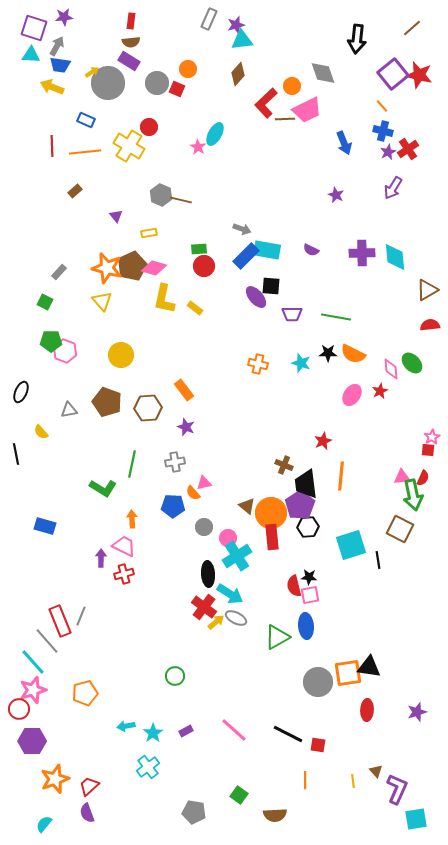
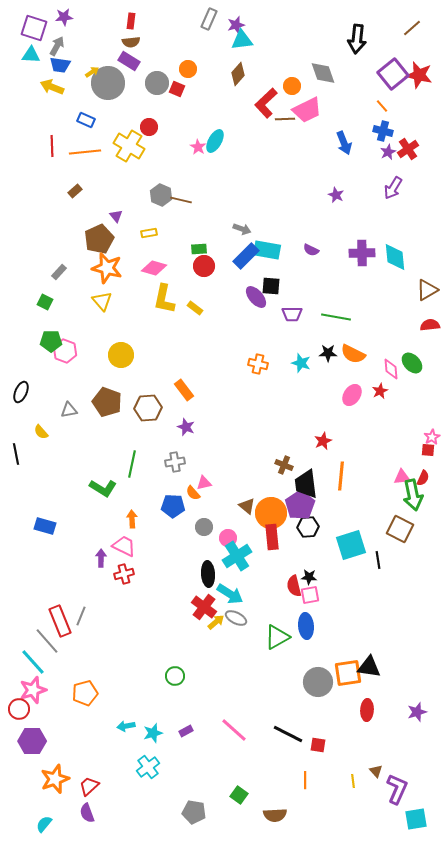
cyan ellipse at (215, 134): moved 7 px down
brown pentagon at (132, 266): moved 33 px left, 27 px up
cyan star at (153, 733): rotated 18 degrees clockwise
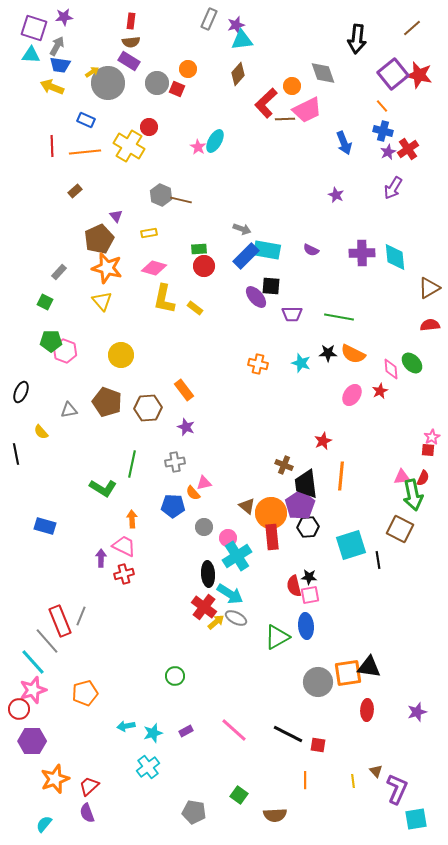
brown triangle at (427, 290): moved 2 px right, 2 px up
green line at (336, 317): moved 3 px right
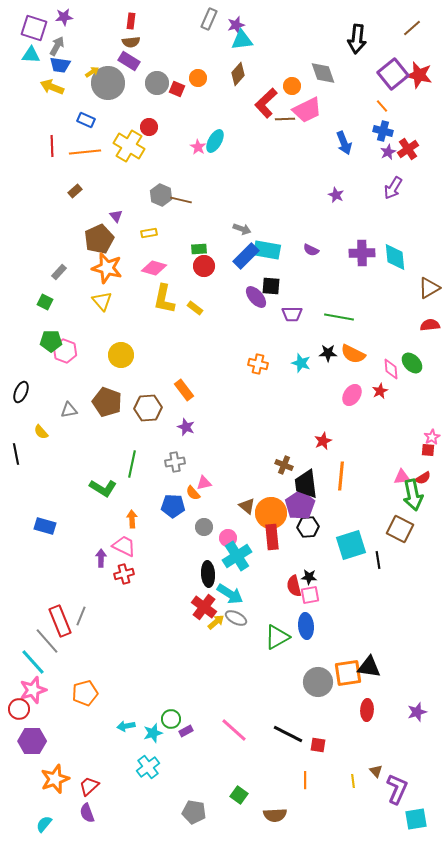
orange circle at (188, 69): moved 10 px right, 9 px down
red semicircle at (423, 478): rotated 35 degrees clockwise
green circle at (175, 676): moved 4 px left, 43 px down
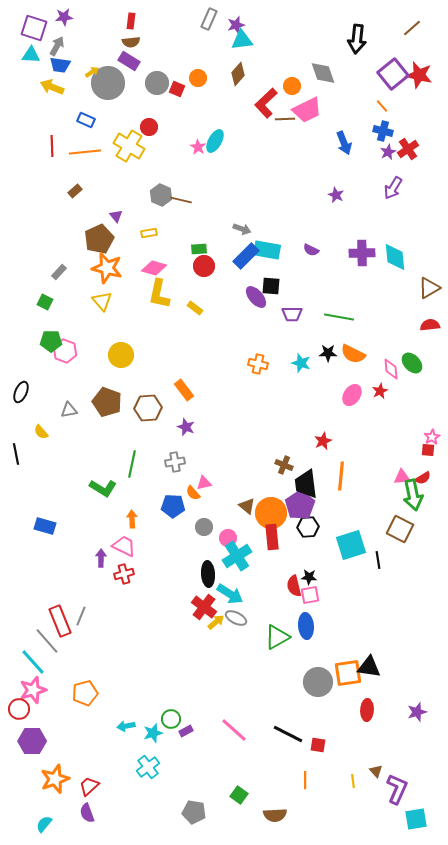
yellow L-shape at (164, 299): moved 5 px left, 5 px up
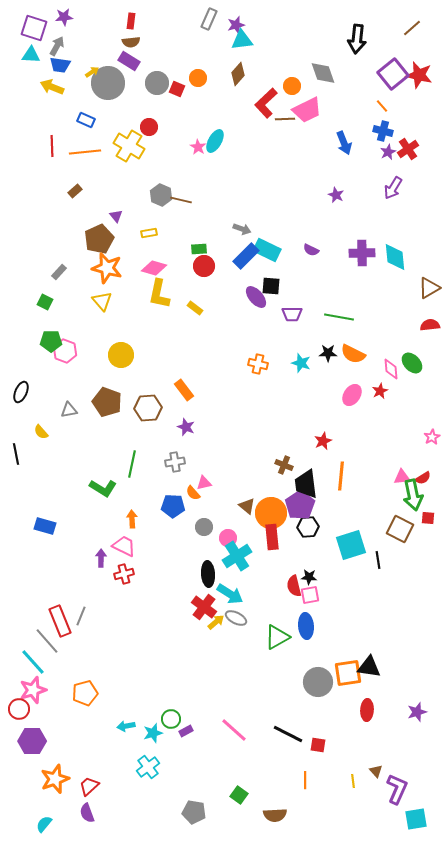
cyan rectangle at (267, 250): rotated 16 degrees clockwise
red square at (428, 450): moved 68 px down
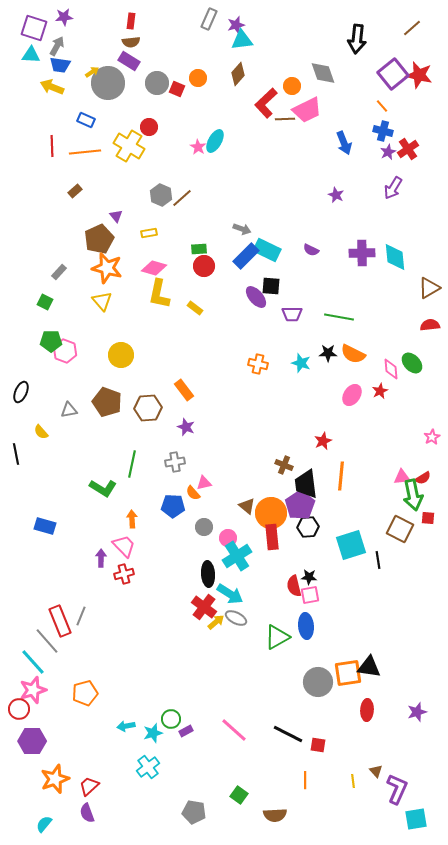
brown line at (181, 200): moved 1 px right, 2 px up; rotated 55 degrees counterclockwise
pink trapezoid at (124, 546): rotated 20 degrees clockwise
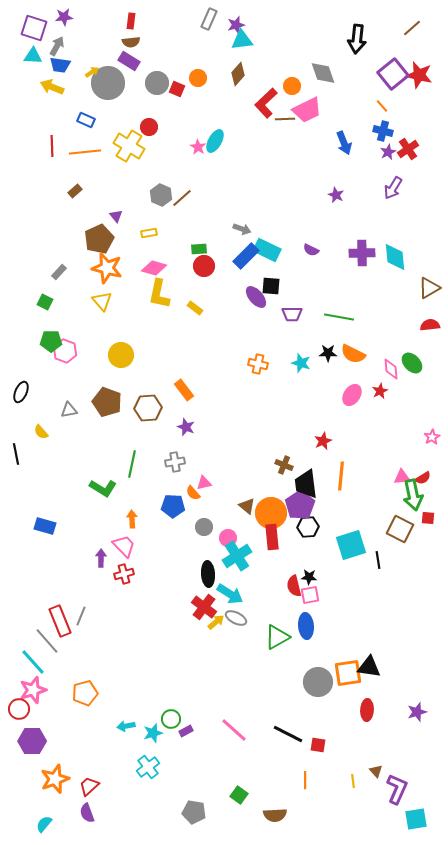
cyan triangle at (31, 55): moved 2 px right, 1 px down
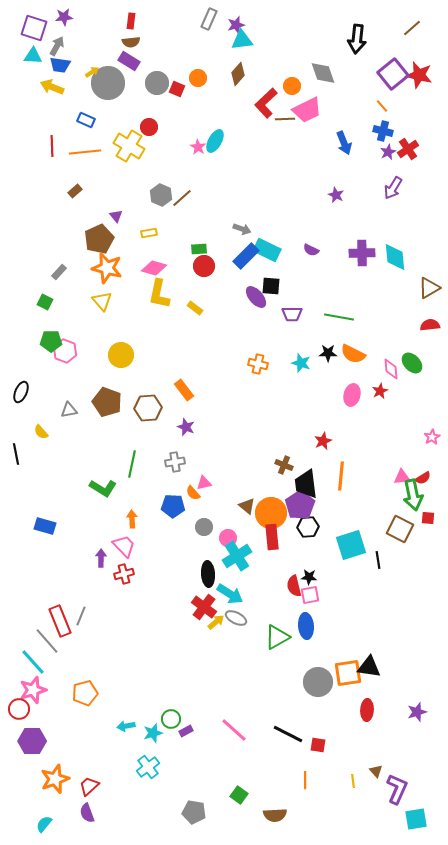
pink ellipse at (352, 395): rotated 20 degrees counterclockwise
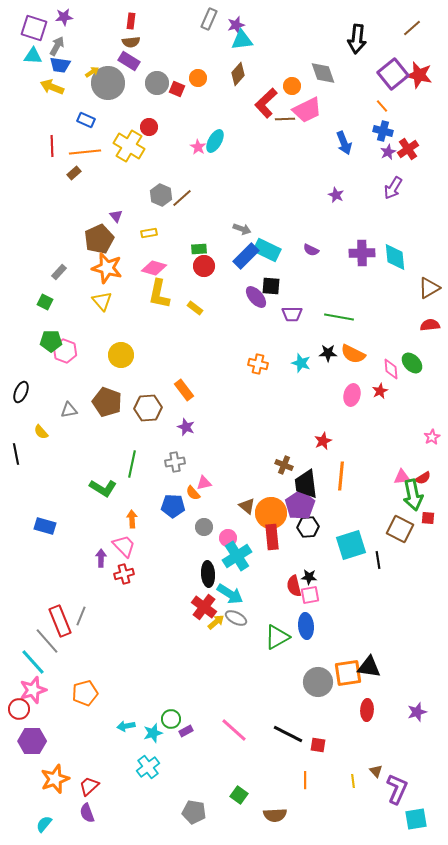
brown rectangle at (75, 191): moved 1 px left, 18 px up
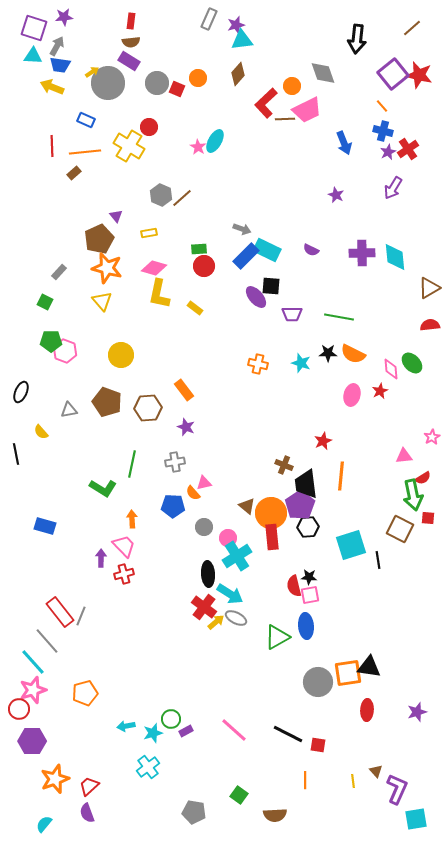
pink triangle at (402, 477): moved 2 px right, 21 px up
red rectangle at (60, 621): moved 9 px up; rotated 16 degrees counterclockwise
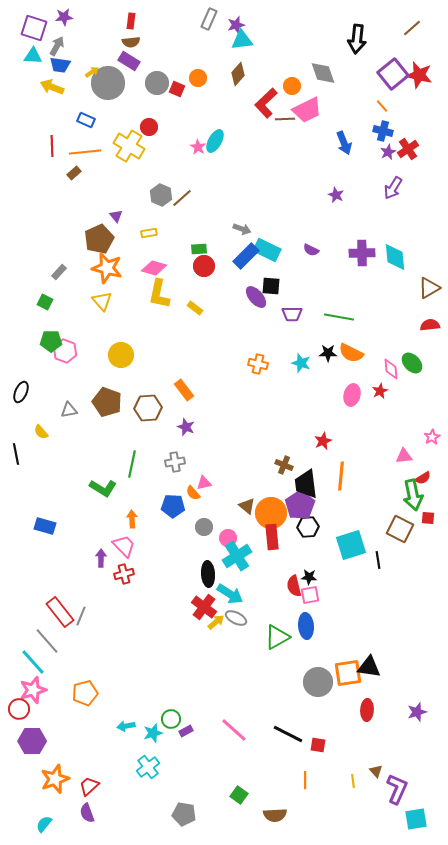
orange semicircle at (353, 354): moved 2 px left, 1 px up
gray pentagon at (194, 812): moved 10 px left, 2 px down
